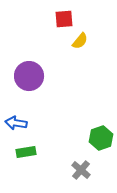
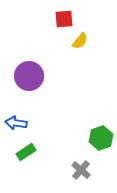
green rectangle: rotated 24 degrees counterclockwise
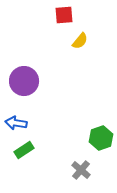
red square: moved 4 px up
purple circle: moved 5 px left, 5 px down
green rectangle: moved 2 px left, 2 px up
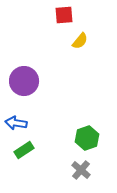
green hexagon: moved 14 px left
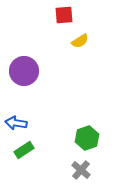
yellow semicircle: rotated 18 degrees clockwise
purple circle: moved 10 px up
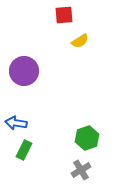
green rectangle: rotated 30 degrees counterclockwise
gray cross: rotated 18 degrees clockwise
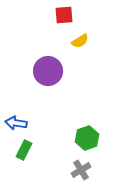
purple circle: moved 24 px right
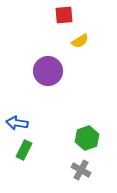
blue arrow: moved 1 px right
gray cross: rotated 30 degrees counterclockwise
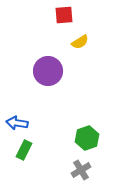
yellow semicircle: moved 1 px down
gray cross: rotated 30 degrees clockwise
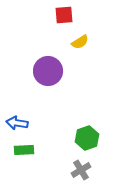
green rectangle: rotated 60 degrees clockwise
